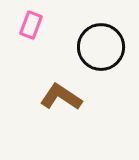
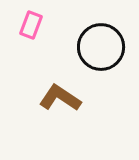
brown L-shape: moved 1 px left, 1 px down
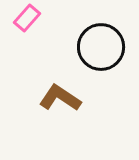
pink rectangle: moved 4 px left, 7 px up; rotated 20 degrees clockwise
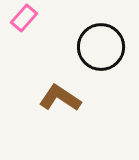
pink rectangle: moved 3 px left
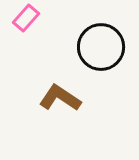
pink rectangle: moved 2 px right
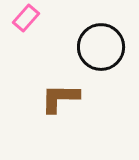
brown L-shape: rotated 33 degrees counterclockwise
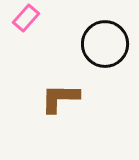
black circle: moved 4 px right, 3 px up
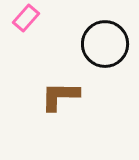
brown L-shape: moved 2 px up
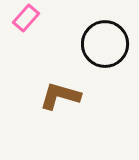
brown L-shape: rotated 15 degrees clockwise
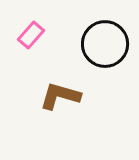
pink rectangle: moved 5 px right, 17 px down
